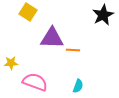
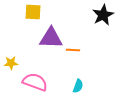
yellow square: moved 5 px right; rotated 30 degrees counterclockwise
purple triangle: moved 1 px left
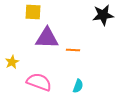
black star: rotated 20 degrees clockwise
purple triangle: moved 4 px left
yellow star: moved 1 px right, 1 px up; rotated 24 degrees counterclockwise
pink semicircle: moved 4 px right
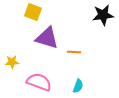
yellow square: rotated 18 degrees clockwise
purple triangle: rotated 15 degrees clockwise
orange line: moved 1 px right, 2 px down
yellow star: rotated 24 degrees clockwise
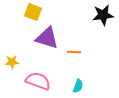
pink semicircle: moved 1 px left, 1 px up
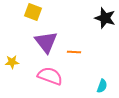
black star: moved 2 px right, 3 px down; rotated 25 degrees clockwise
purple triangle: moved 1 px left, 4 px down; rotated 35 degrees clockwise
pink semicircle: moved 12 px right, 5 px up
cyan semicircle: moved 24 px right
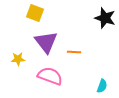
yellow square: moved 2 px right, 1 px down
yellow star: moved 6 px right, 3 px up
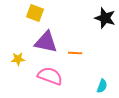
purple triangle: rotated 40 degrees counterclockwise
orange line: moved 1 px right, 1 px down
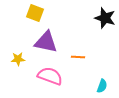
orange line: moved 3 px right, 4 px down
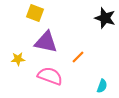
orange line: rotated 48 degrees counterclockwise
